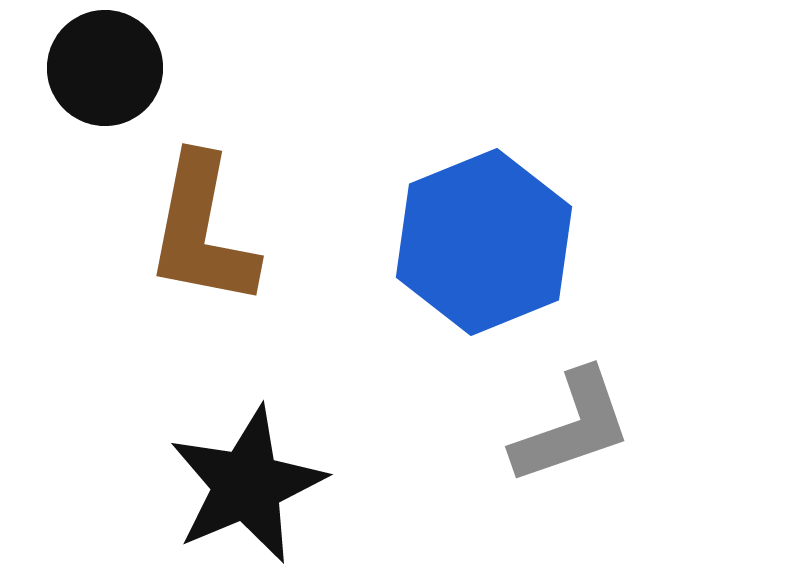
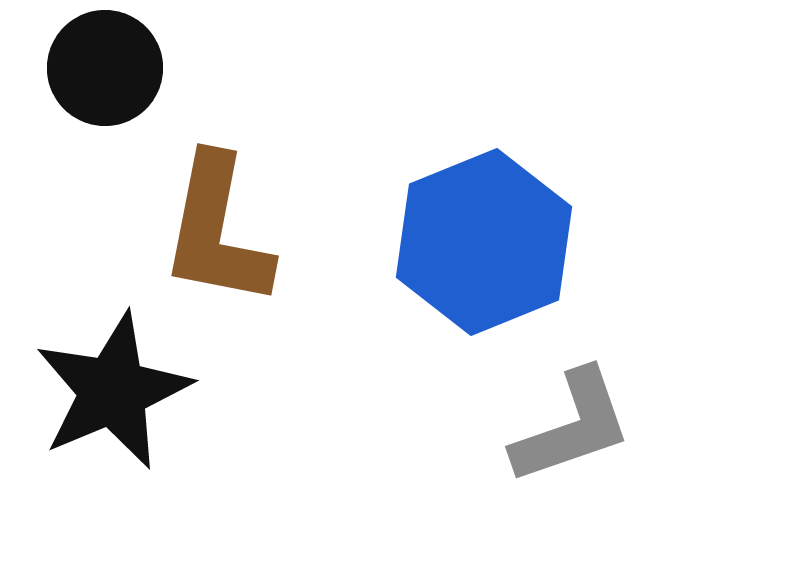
brown L-shape: moved 15 px right
black star: moved 134 px left, 94 px up
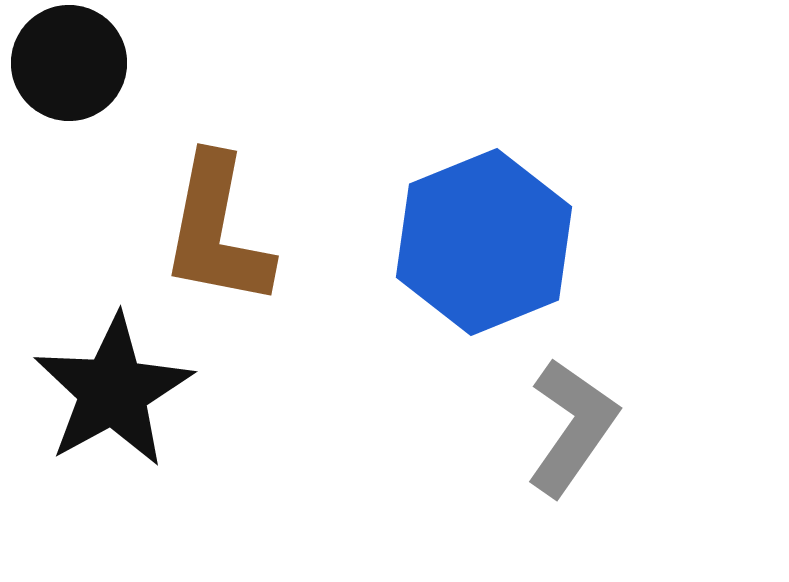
black circle: moved 36 px left, 5 px up
black star: rotated 6 degrees counterclockwise
gray L-shape: rotated 36 degrees counterclockwise
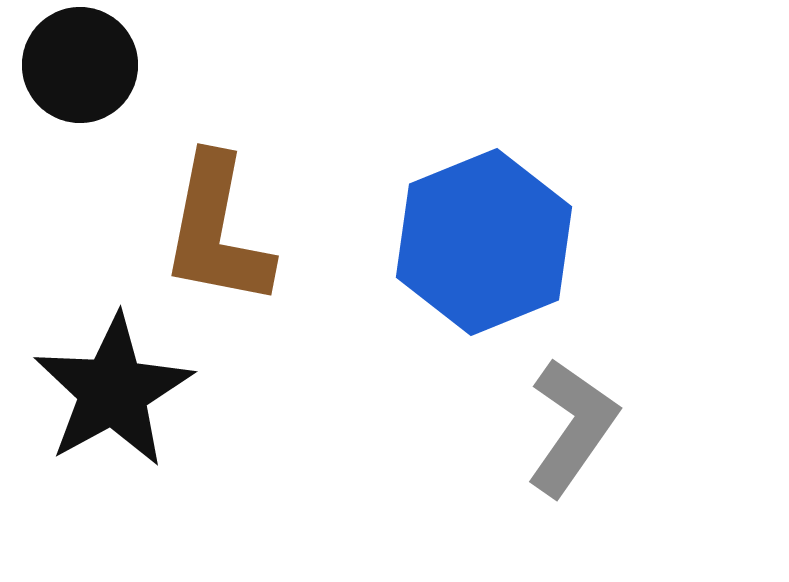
black circle: moved 11 px right, 2 px down
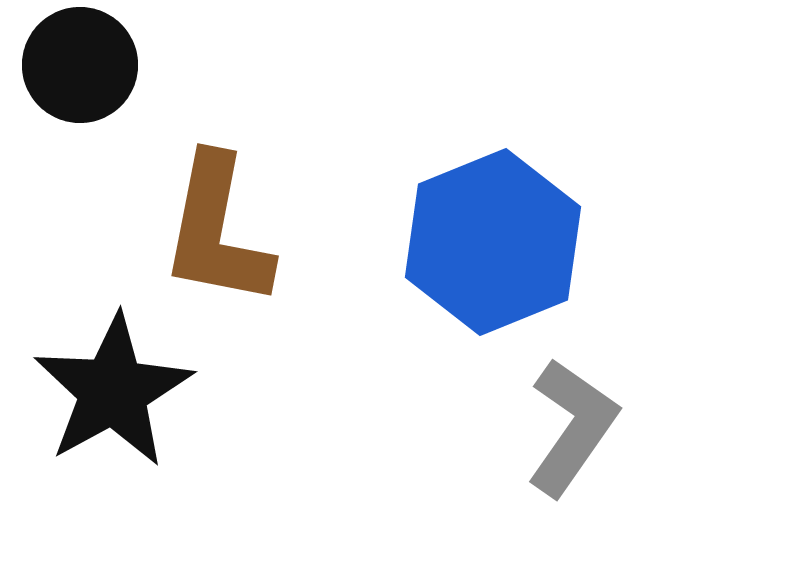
blue hexagon: moved 9 px right
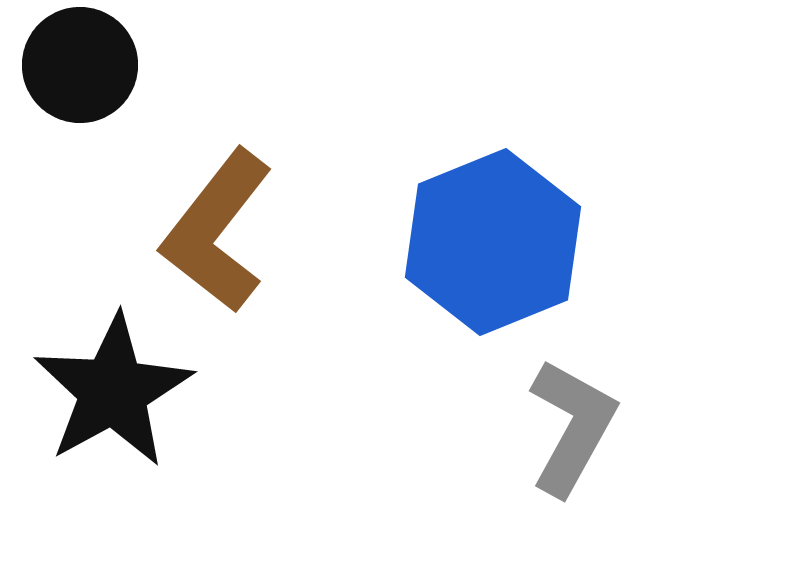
brown L-shape: rotated 27 degrees clockwise
gray L-shape: rotated 6 degrees counterclockwise
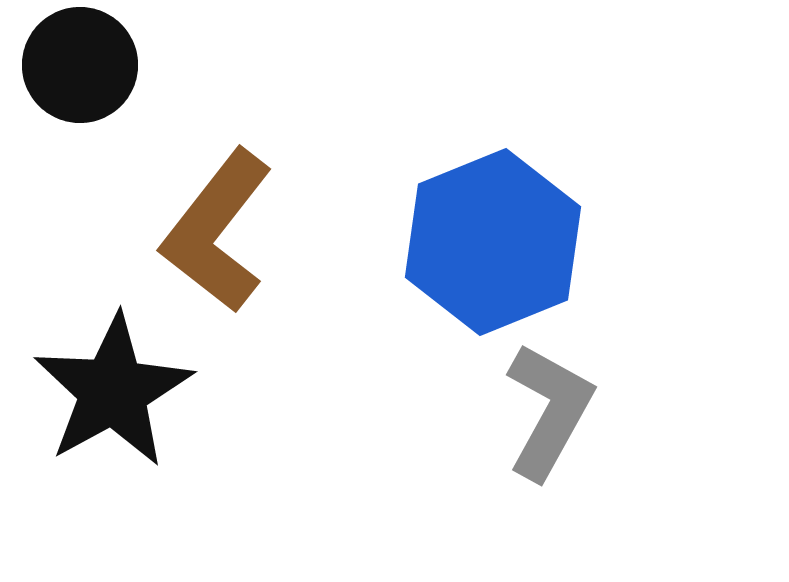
gray L-shape: moved 23 px left, 16 px up
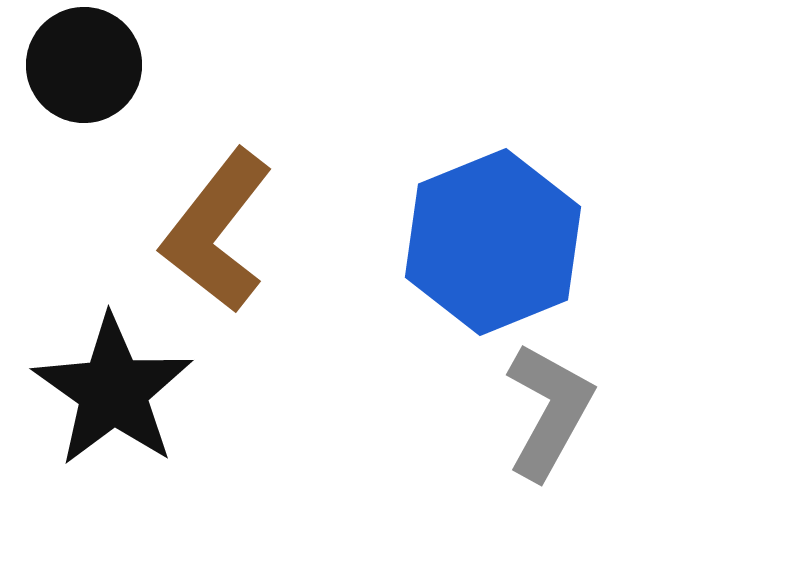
black circle: moved 4 px right
black star: rotated 8 degrees counterclockwise
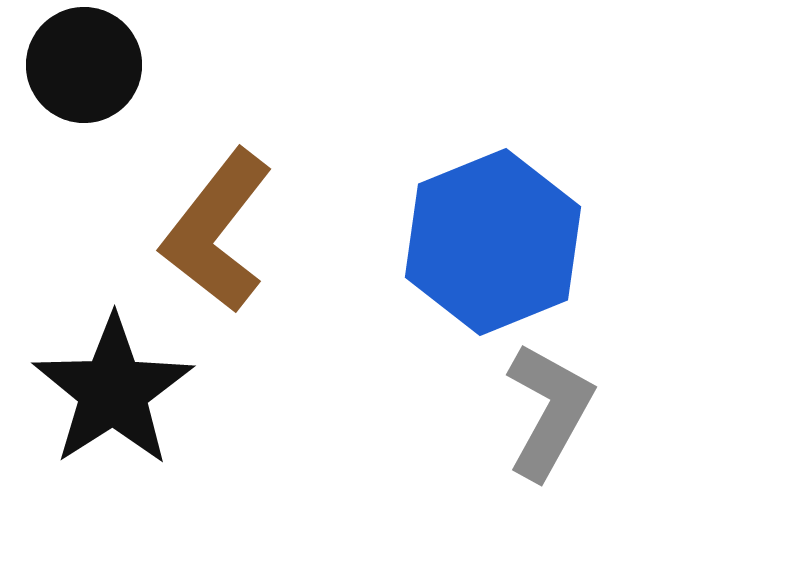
black star: rotated 4 degrees clockwise
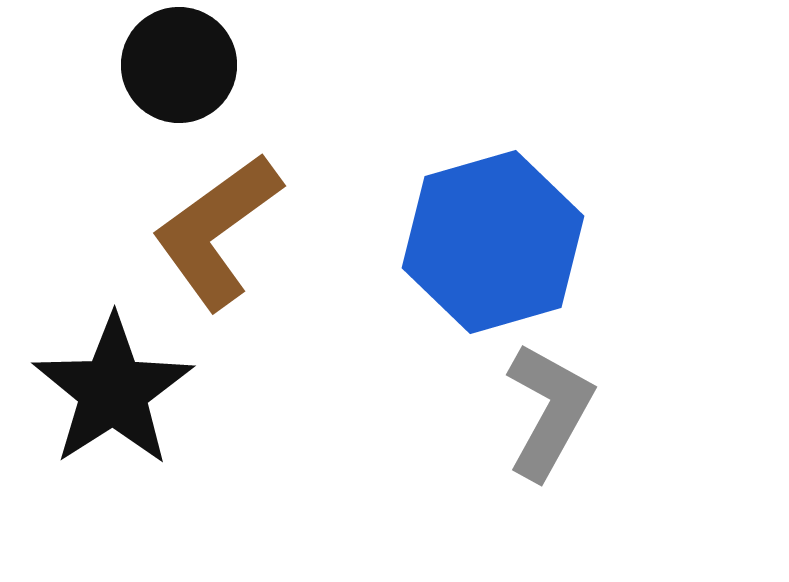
black circle: moved 95 px right
brown L-shape: rotated 16 degrees clockwise
blue hexagon: rotated 6 degrees clockwise
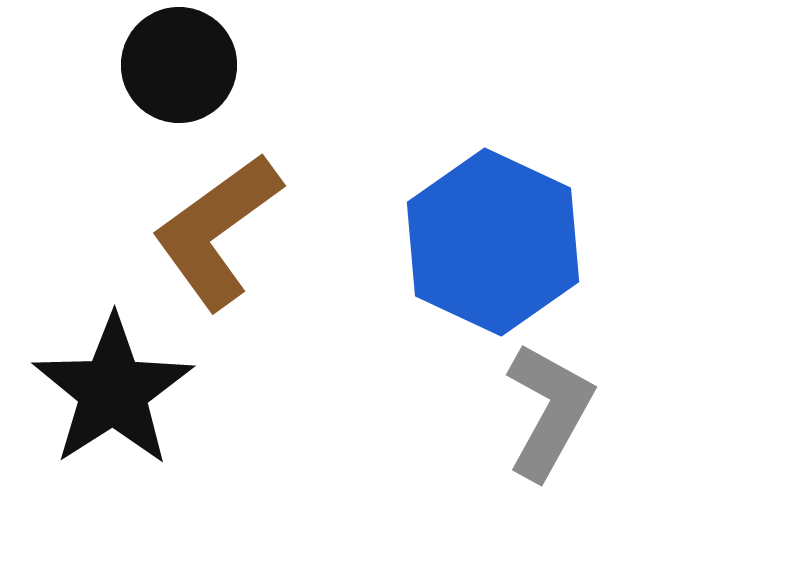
blue hexagon: rotated 19 degrees counterclockwise
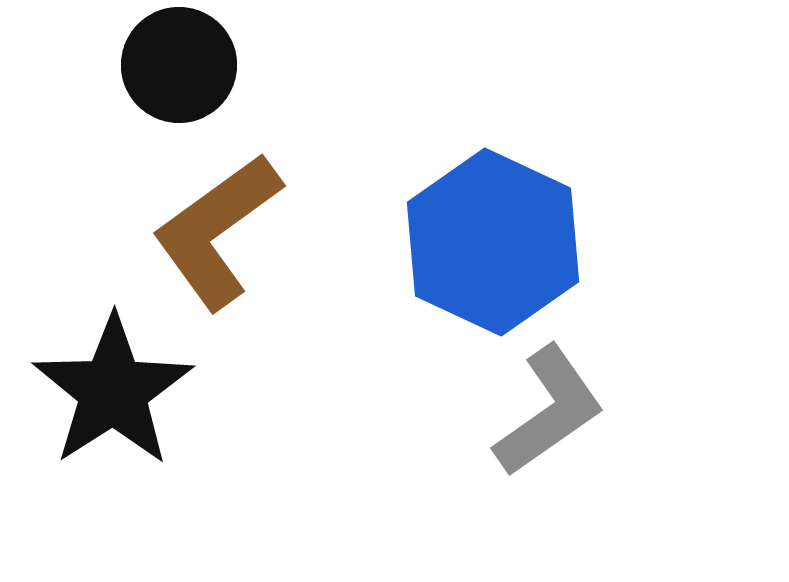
gray L-shape: rotated 26 degrees clockwise
